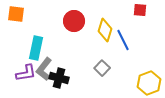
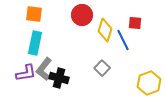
red square: moved 5 px left, 13 px down
orange square: moved 18 px right
red circle: moved 8 px right, 6 px up
cyan rectangle: moved 1 px left, 5 px up
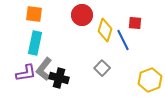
yellow hexagon: moved 1 px right, 3 px up
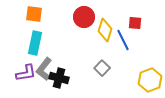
red circle: moved 2 px right, 2 px down
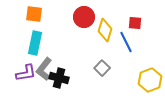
blue line: moved 3 px right, 2 px down
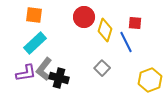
orange square: moved 1 px down
cyan rectangle: rotated 35 degrees clockwise
